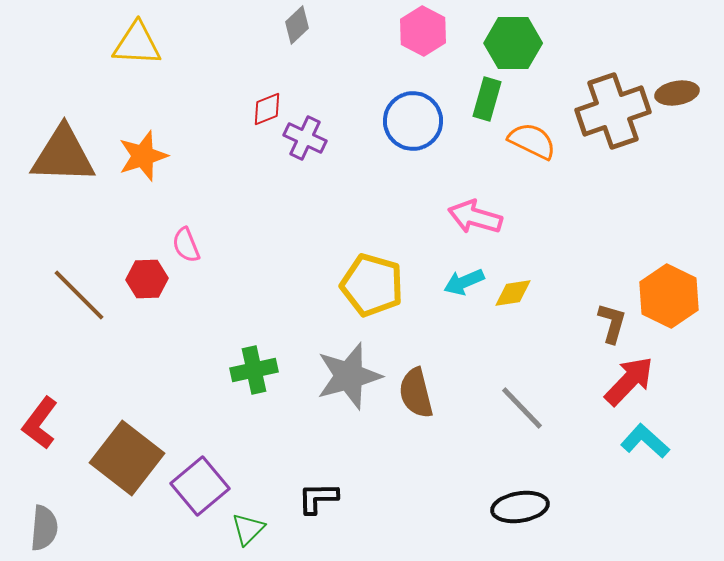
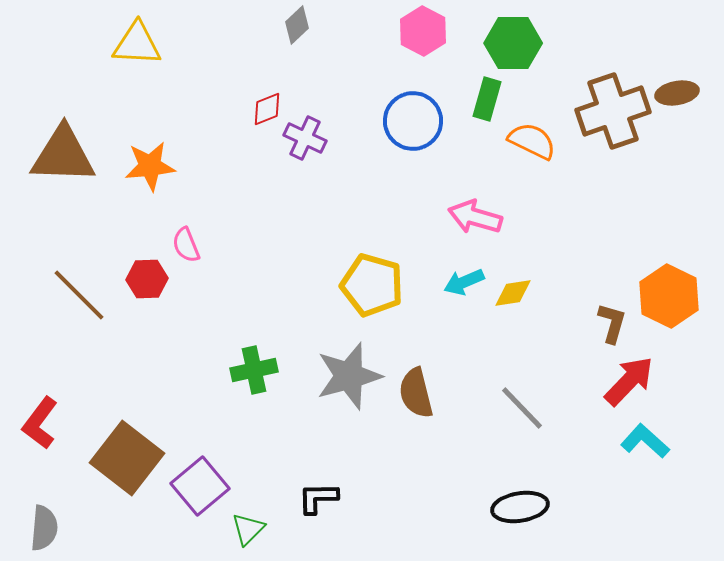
orange star: moved 7 px right, 10 px down; rotated 12 degrees clockwise
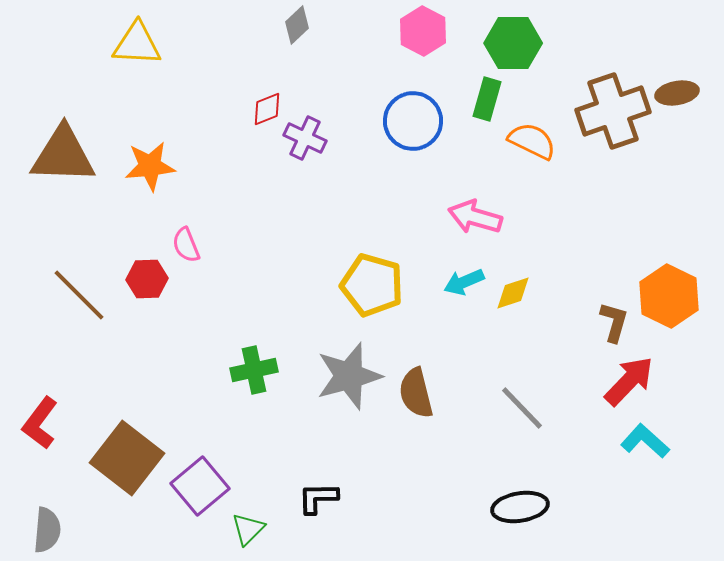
yellow diamond: rotated 9 degrees counterclockwise
brown L-shape: moved 2 px right, 1 px up
gray semicircle: moved 3 px right, 2 px down
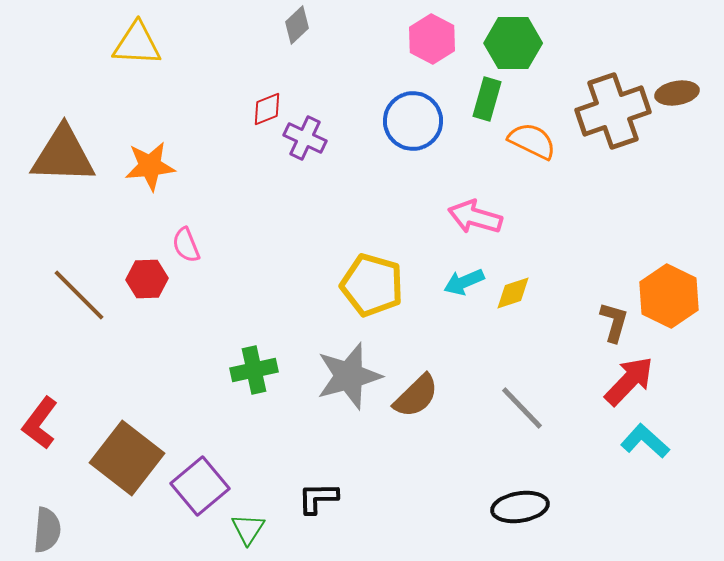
pink hexagon: moved 9 px right, 8 px down
brown semicircle: moved 3 px down; rotated 120 degrees counterclockwise
green triangle: rotated 12 degrees counterclockwise
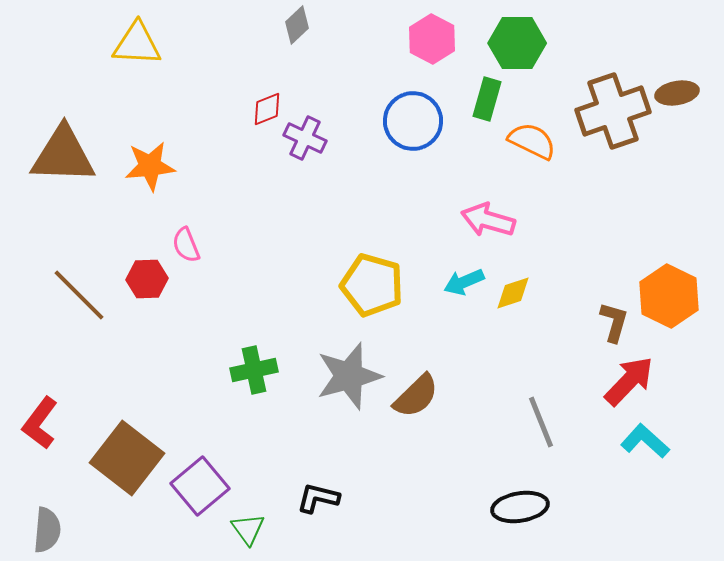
green hexagon: moved 4 px right
pink arrow: moved 13 px right, 3 px down
gray line: moved 19 px right, 14 px down; rotated 22 degrees clockwise
black L-shape: rotated 15 degrees clockwise
green triangle: rotated 9 degrees counterclockwise
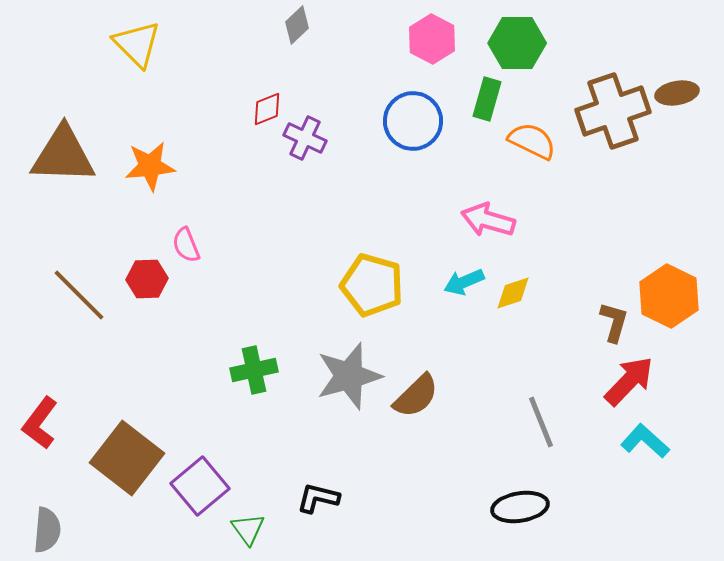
yellow triangle: rotated 42 degrees clockwise
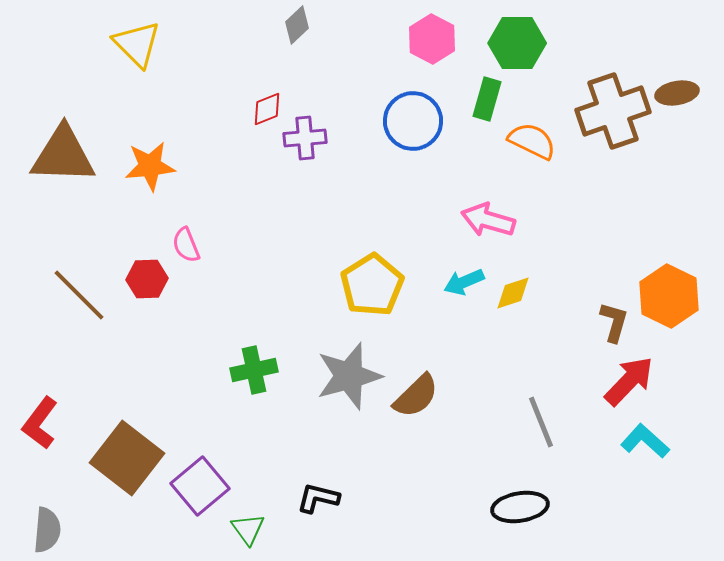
purple cross: rotated 30 degrees counterclockwise
yellow pentagon: rotated 24 degrees clockwise
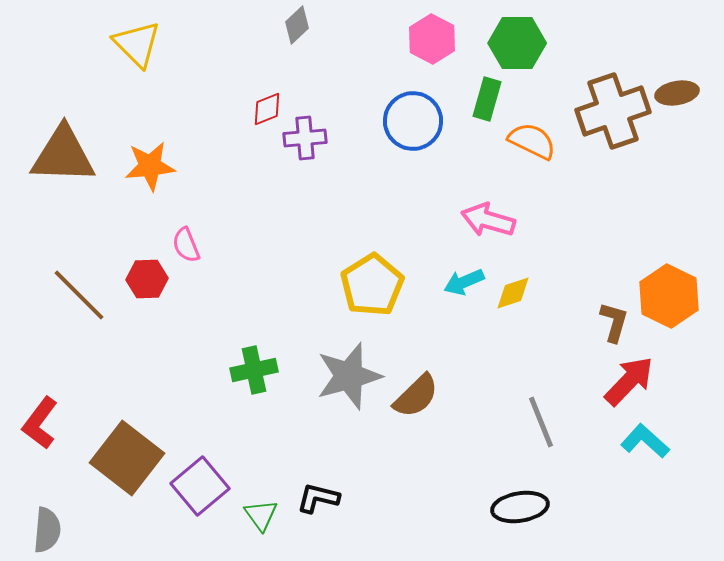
green triangle: moved 13 px right, 14 px up
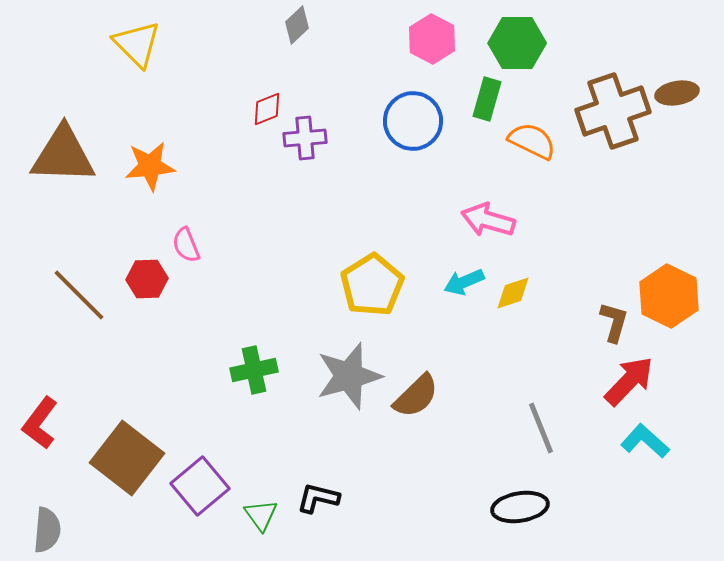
gray line: moved 6 px down
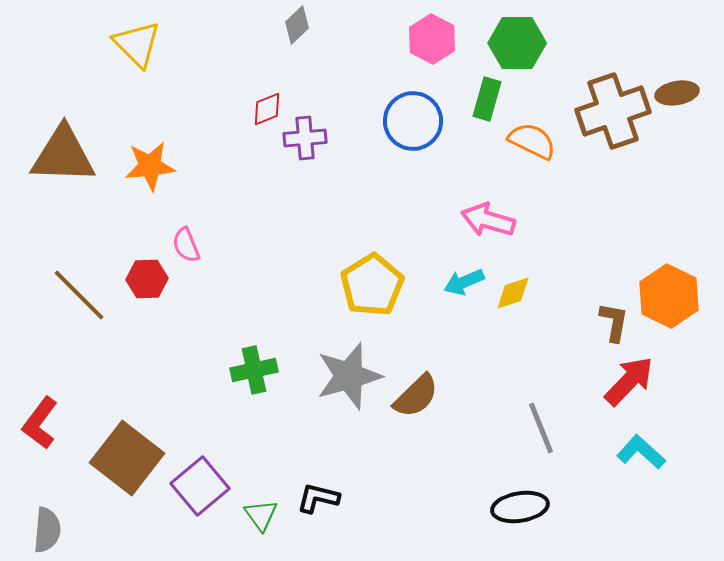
brown L-shape: rotated 6 degrees counterclockwise
cyan L-shape: moved 4 px left, 11 px down
